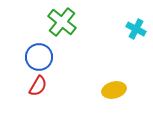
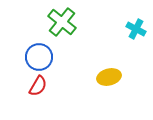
yellow ellipse: moved 5 px left, 13 px up
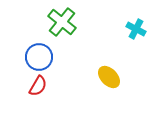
yellow ellipse: rotated 60 degrees clockwise
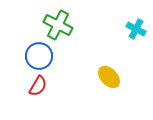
green cross: moved 4 px left, 3 px down; rotated 12 degrees counterclockwise
blue circle: moved 1 px up
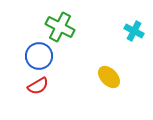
green cross: moved 2 px right, 2 px down
cyan cross: moved 2 px left, 2 px down
red semicircle: rotated 30 degrees clockwise
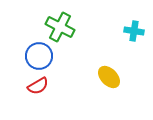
cyan cross: rotated 18 degrees counterclockwise
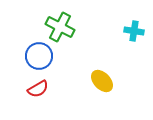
yellow ellipse: moved 7 px left, 4 px down
red semicircle: moved 3 px down
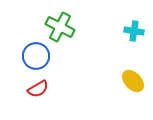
blue circle: moved 3 px left
yellow ellipse: moved 31 px right
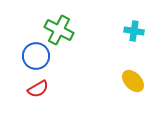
green cross: moved 1 px left, 3 px down
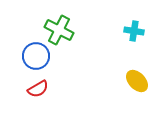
yellow ellipse: moved 4 px right
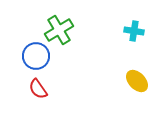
green cross: rotated 32 degrees clockwise
red semicircle: rotated 85 degrees clockwise
